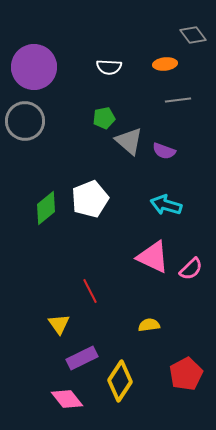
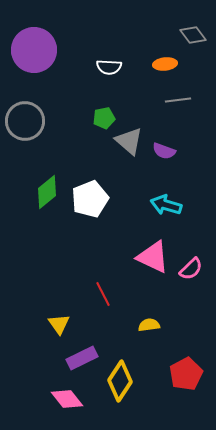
purple circle: moved 17 px up
green diamond: moved 1 px right, 16 px up
red line: moved 13 px right, 3 px down
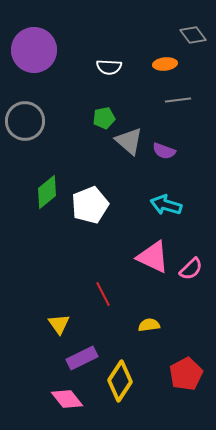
white pentagon: moved 6 px down
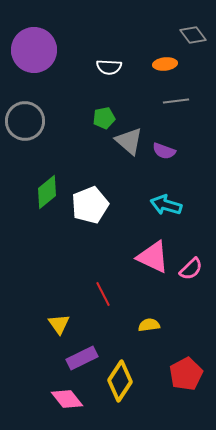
gray line: moved 2 px left, 1 px down
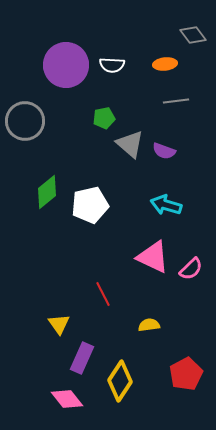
purple circle: moved 32 px right, 15 px down
white semicircle: moved 3 px right, 2 px up
gray triangle: moved 1 px right, 3 px down
white pentagon: rotated 9 degrees clockwise
purple rectangle: rotated 40 degrees counterclockwise
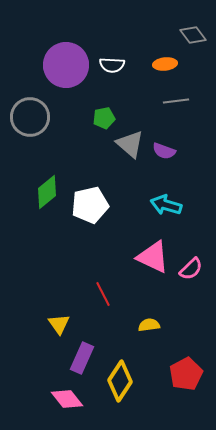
gray circle: moved 5 px right, 4 px up
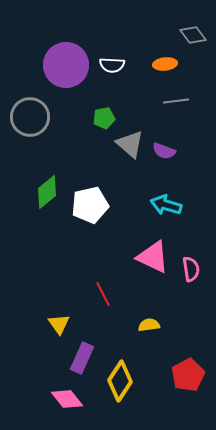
pink semicircle: rotated 55 degrees counterclockwise
red pentagon: moved 2 px right, 1 px down
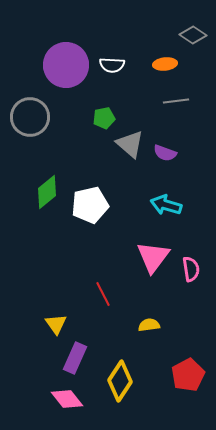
gray diamond: rotated 20 degrees counterclockwise
purple semicircle: moved 1 px right, 2 px down
pink triangle: rotated 42 degrees clockwise
yellow triangle: moved 3 px left
purple rectangle: moved 7 px left
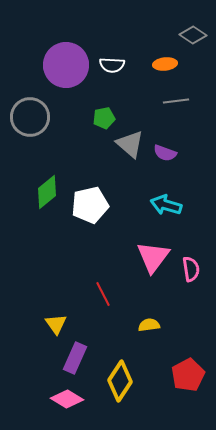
pink diamond: rotated 20 degrees counterclockwise
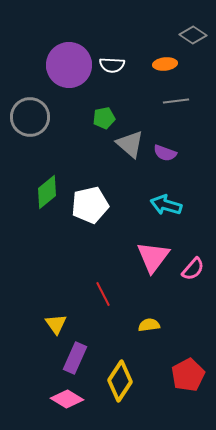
purple circle: moved 3 px right
pink semicircle: moved 2 px right; rotated 50 degrees clockwise
